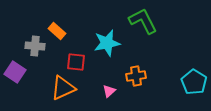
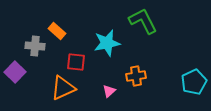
purple square: rotated 10 degrees clockwise
cyan pentagon: rotated 15 degrees clockwise
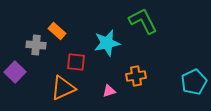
gray cross: moved 1 px right, 1 px up
pink triangle: rotated 24 degrees clockwise
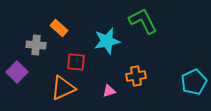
orange rectangle: moved 2 px right, 3 px up
cyan star: moved 2 px up
purple square: moved 2 px right
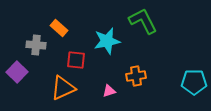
red square: moved 2 px up
cyan pentagon: rotated 25 degrees clockwise
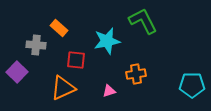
orange cross: moved 2 px up
cyan pentagon: moved 2 px left, 3 px down
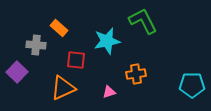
pink triangle: moved 1 px down
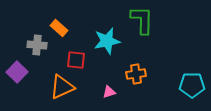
green L-shape: moved 1 px left, 1 px up; rotated 28 degrees clockwise
gray cross: moved 1 px right
orange triangle: moved 1 px left, 1 px up
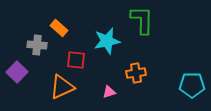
orange cross: moved 1 px up
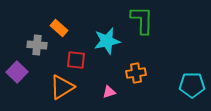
orange triangle: rotated 8 degrees counterclockwise
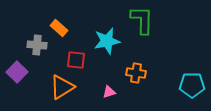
orange cross: rotated 18 degrees clockwise
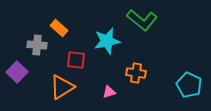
green L-shape: rotated 128 degrees clockwise
cyan pentagon: moved 3 px left; rotated 25 degrees clockwise
